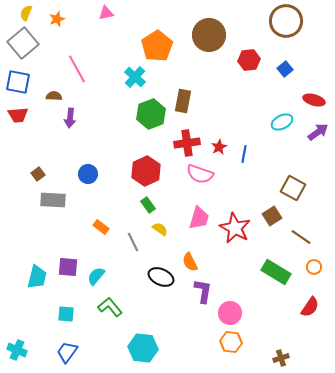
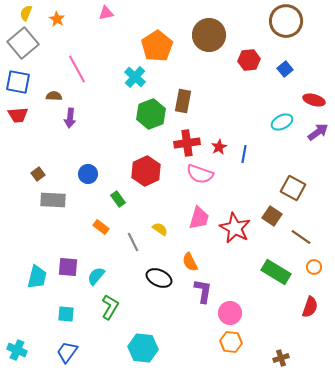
orange star at (57, 19): rotated 21 degrees counterclockwise
green rectangle at (148, 205): moved 30 px left, 6 px up
brown square at (272, 216): rotated 24 degrees counterclockwise
black ellipse at (161, 277): moved 2 px left, 1 px down
green L-shape at (110, 307): rotated 70 degrees clockwise
red semicircle at (310, 307): rotated 15 degrees counterclockwise
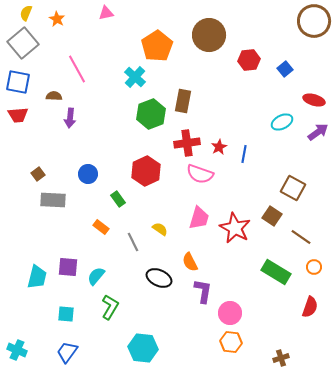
brown circle at (286, 21): moved 28 px right
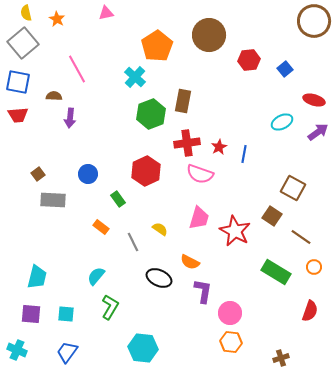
yellow semicircle at (26, 13): rotated 35 degrees counterclockwise
red star at (235, 228): moved 3 px down
orange semicircle at (190, 262): rotated 36 degrees counterclockwise
purple square at (68, 267): moved 37 px left, 47 px down
red semicircle at (310, 307): moved 4 px down
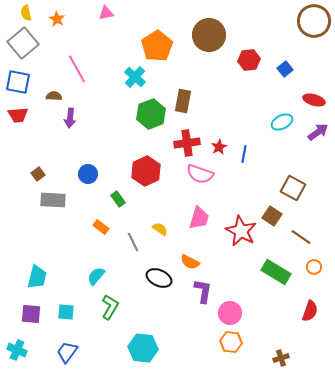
red star at (235, 231): moved 6 px right
cyan square at (66, 314): moved 2 px up
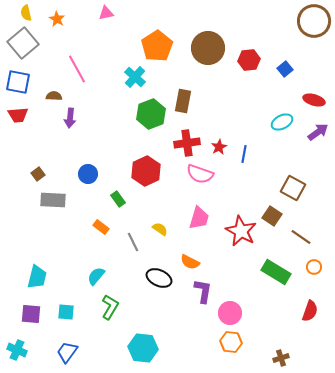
brown circle at (209, 35): moved 1 px left, 13 px down
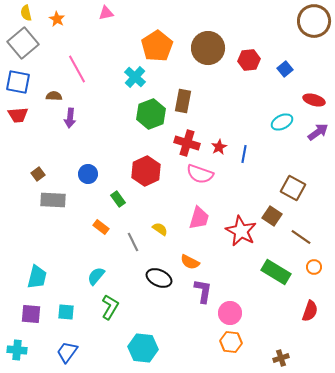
red cross at (187, 143): rotated 25 degrees clockwise
cyan cross at (17, 350): rotated 18 degrees counterclockwise
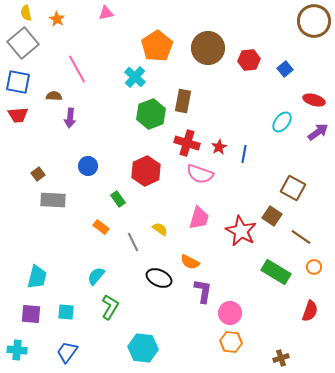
cyan ellipse at (282, 122): rotated 25 degrees counterclockwise
blue circle at (88, 174): moved 8 px up
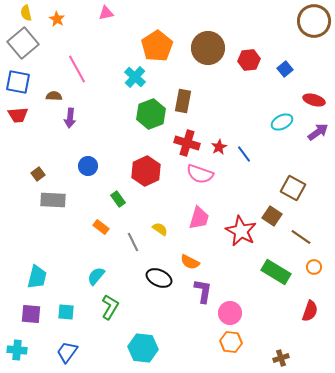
cyan ellipse at (282, 122): rotated 25 degrees clockwise
blue line at (244, 154): rotated 48 degrees counterclockwise
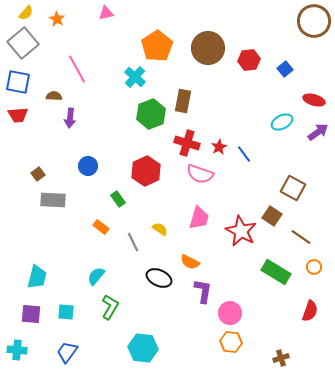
yellow semicircle at (26, 13): rotated 126 degrees counterclockwise
